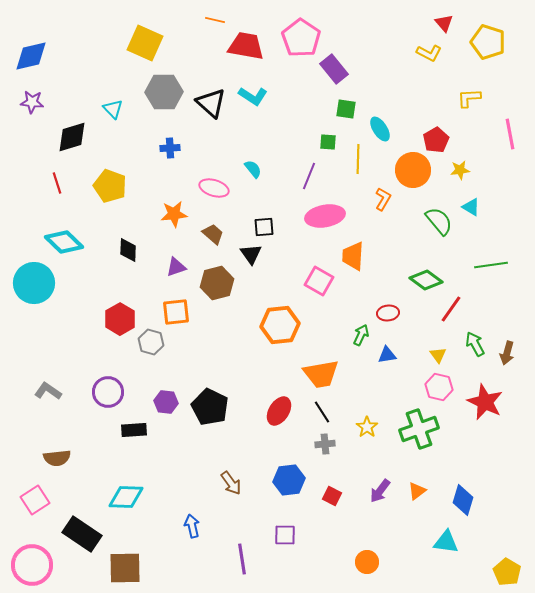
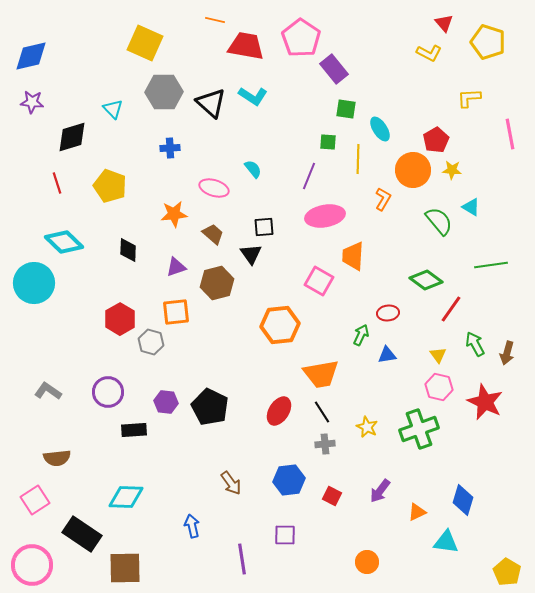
yellow star at (460, 170): moved 8 px left; rotated 12 degrees clockwise
yellow star at (367, 427): rotated 10 degrees counterclockwise
orange triangle at (417, 491): moved 21 px down; rotated 12 degrees clockwise
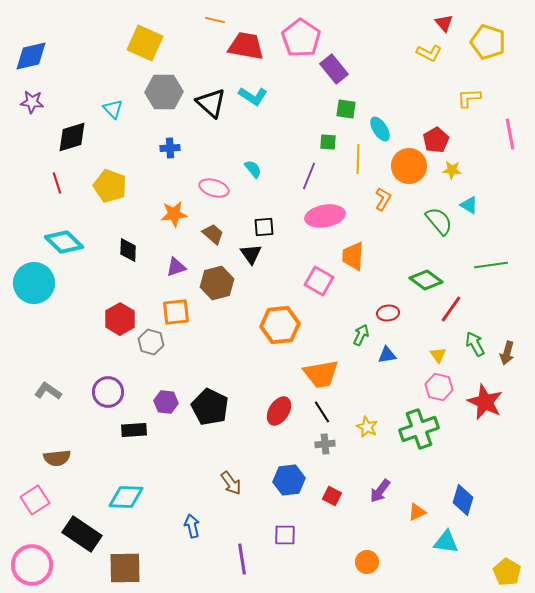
orange circle at (413, 170): moved 4 px left, 4 px up
cyan triangle at (471, 207): moved 2 px left, 2 px up
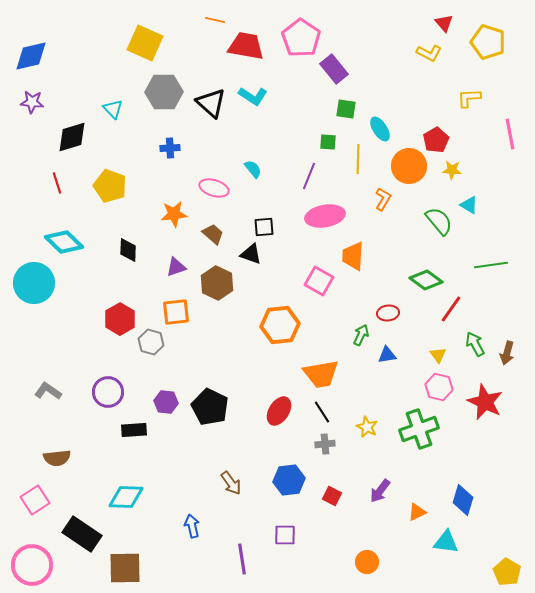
black triangle at (251, 254): rotated 35 degrees counterclockwise
brown hexagon at (217, 283): rotated 20 degrees counterclockwise
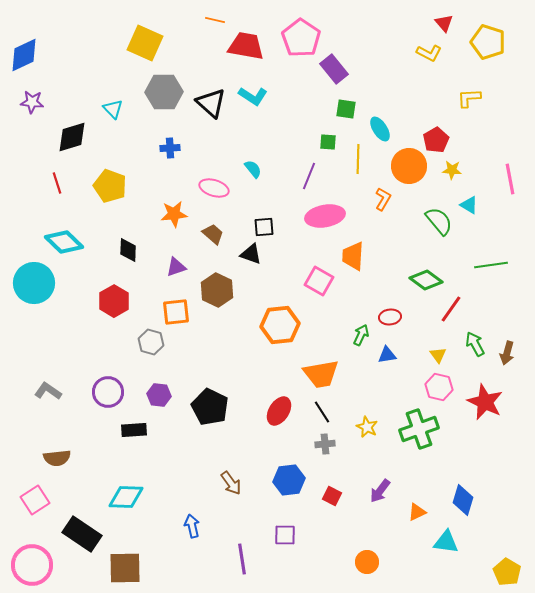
blue diamond at (31, 56): moved 7 px left, 1 px up; rotated 12 degrees counterclockwise
pink line at (510, 134): moved 45 px down
brown hexagon at (217, 283): moved 7 px down
red ellipse at (388, 313): moved 2 px right, 4 px down
red hexagon at (120, 319): moved 6 px left, 18 px up
purple hexagon at (166, 402): moved 7 px left, 7 px up
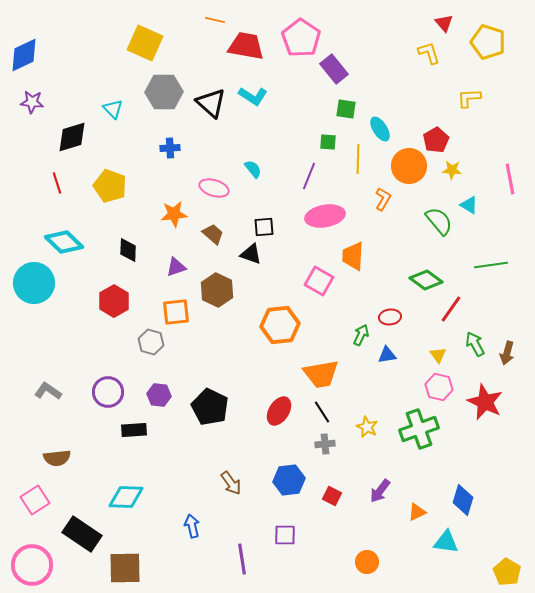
yellow L-shape at (429, 53): rotated 135 degrees counterclockwise
